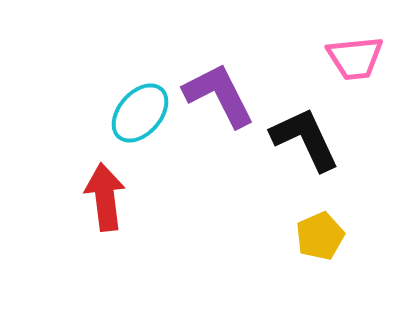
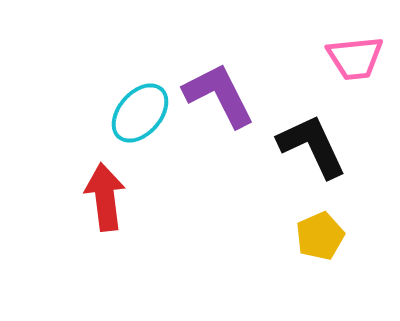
black L-shape: moved 7 px right, 7 px down
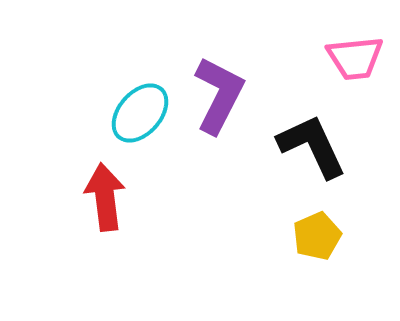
purple L-shape: rotated 54 degrees clockwise
yellow pentagon: moved 3 px left
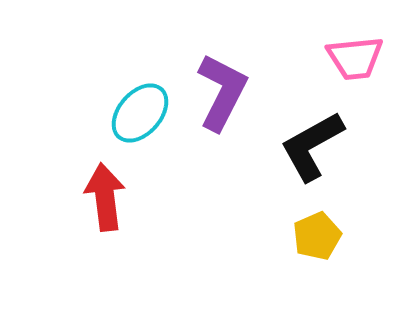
purple L-shape: moved 3 px right, 3 px up
black L-shape: rotated 94 degrees counterclockwise
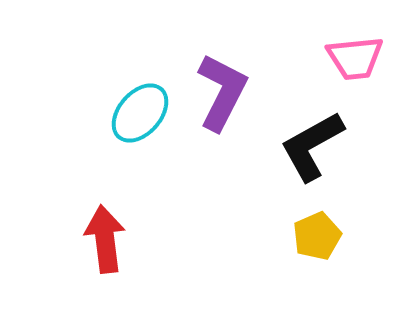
red arrow: moved 42 px down
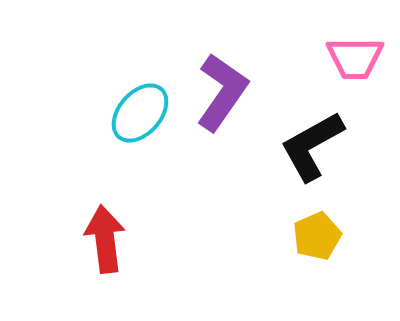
pink trapezoid: rotated 6 degrees clockwise
purple L-shape: rotated 8 degrees clockwise
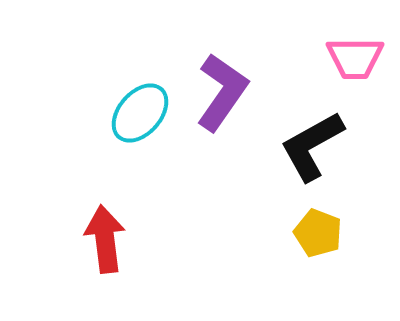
yellow pentagon: moved 1 px right, 3 px up; rotated 27 degrees counterclockwise
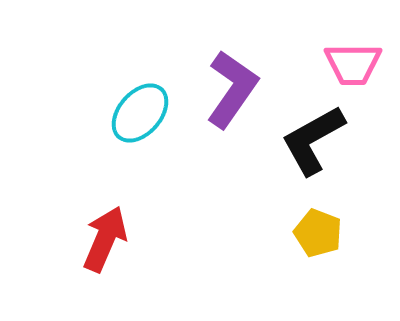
pink trapezoid: moved 2 px left, 6 px down
purple L-shape: moved 10 px right, 3 px up
black L-shape: moved 1 px right, 6 px up
red arrow: rotated 30 degrees clockwise
